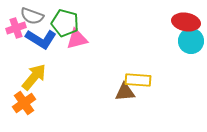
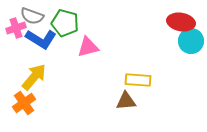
red ellipse: moved 5 px left
pink triangle: moved 11 px right, 8 px down
brown triangle: moved 1 px right, 9 px down
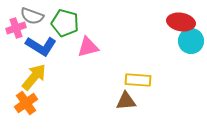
blue L-shape: moved 7 px down
orange cross: moved 2 px right
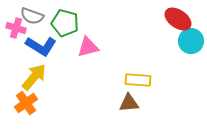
red ellipse: moved 3 px left, 3 px up; rotated 24 degrees clockwise
pink cross: rotated 36 degrees clockwise
brown triangle: moved 3 px right, 2 px down
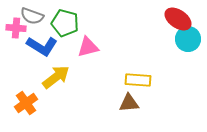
pink cross: rotated 12 degrees counterclockwise
cyan circle: moved 3 px left, 2 px up
blue L-shape: moved 1 px right
yellow arrow: moved 22 px right; rotated 12 degrees clockwise
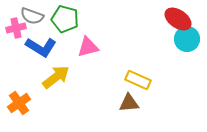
green pentagon: moved 4 px up
pink cross: rotated 18 degrees counterclockwise
cyan circle: moved 1 px left
blue L-shape: moved 1 px left, 1 px down
yellow rectangle: rotated 20 degrees clockwise
orange cross: moved 7 px left
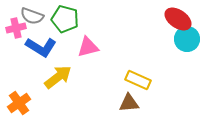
yellow arrow: moved 2 px right
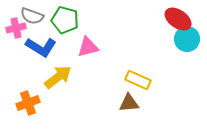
green pentagon: moved 1 px down
orange cross: moved 9 px right; rotated 15 degrees clockwise
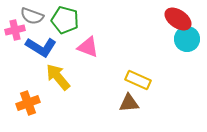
pink cross: moved 1 px left, 2 px down
pink triangle: rotated 35 degrees clockwise
yellow arrow: rotated 92 degrees counterclockwise
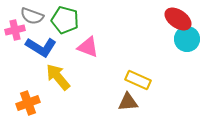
brown triangle: moved 1 px left, 1 px up
